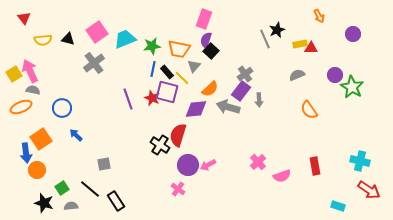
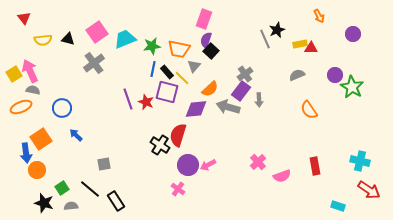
red star at (152, 98): moved 6 px left, 4 px down
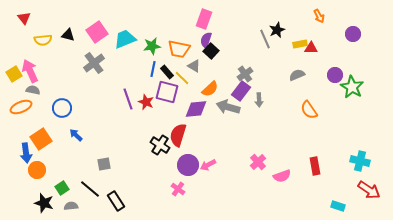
black triangle at (68, 39): moved 4 px up
gray triangle at (194, 66): rotated 40 degrees counterclockwise
